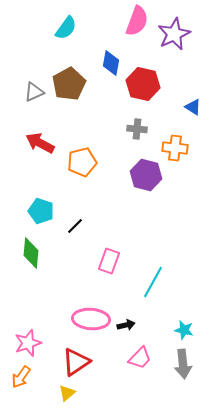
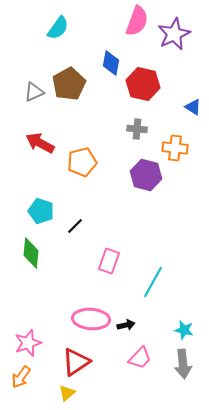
cyan semicircle: moved 8 px left
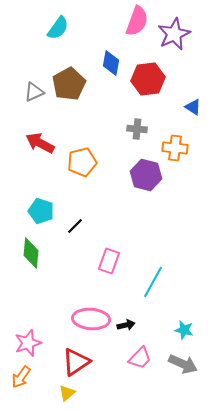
red hexagon: moved 5 px right, 5 px up; rotated 20 degrees counterclockwise
gray arrow: rotated 60 degrees counterclockwise
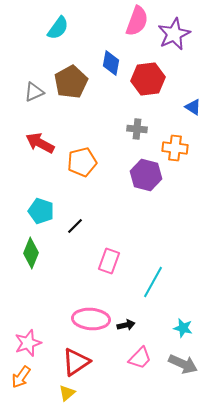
brown pentagon: moved 2 px right, 2 px up
green diamond: rotated 16 degrees clockwise
cyan star: moved 1 px left, 2 px up
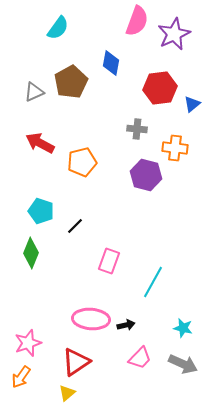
red hexagon: moved 12 px right, 9 px down
blue triangle: moved 1 px left, 3 px up; rotated 48 degrees clockwise
